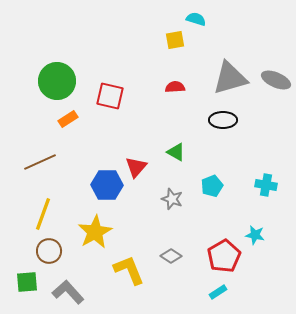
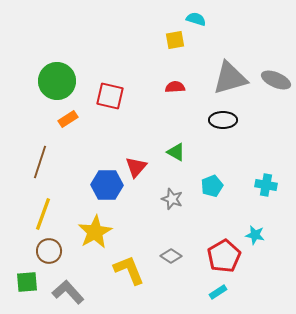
brown line: rotated 48 degrees counterclockwise
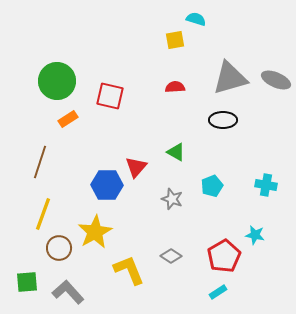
brown circle: moved 10 px right, 3 px up
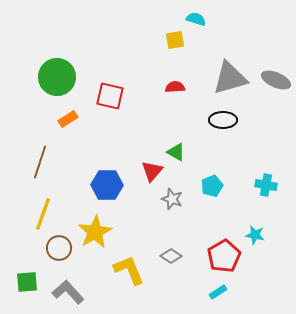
green circle: moved 4 px up
red triangle: moved 16 px right, 4 px down
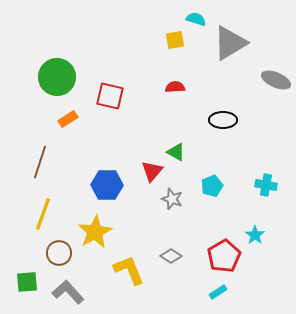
gray triangle: moved 35 px up; rotated 15 degrees counterclockwise
cyan star: rotated 24 degrees clockwise
brown circle: moved 5 px down
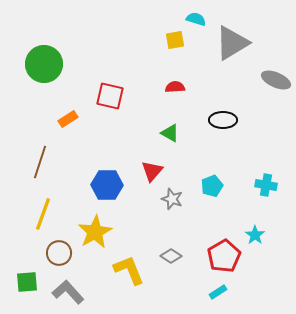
gray triangle: moved 2 px right
green circle: moved 13 px left, 13 px up
green triangle: moved 6 px left, 19 px up
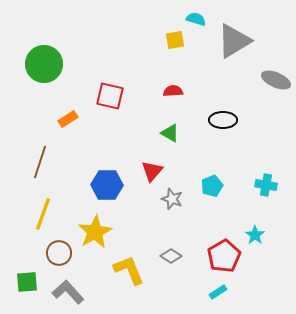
gray triangle: moved 2 px right, 2 px up
red semicircle: moved 2 px left, 4 px down
